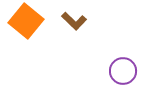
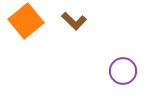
orange square: rotated 12 degrees clockwise
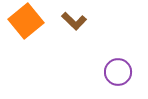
purple circle: moved 5 px left, 1 px down
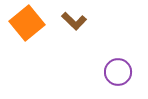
orange square: moved 1 px right, 2 px down
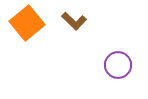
purple circle: moved 7 px up
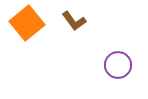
brown L-shape: rotated 10 degrees clockwise
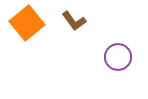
purple circle: moved 8 px up
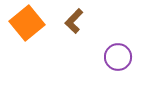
brown L-shape: rotated 80 degrees clockwise
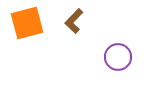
orange square: rotated 24 degrees clockwise
